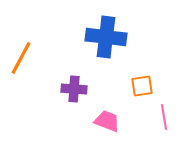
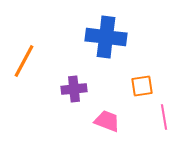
orange line: moved 3 px right, 3 px down
purple cross: rotated 10 degrees counterclockwise
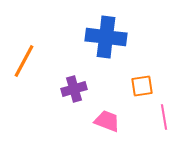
purple cross: rotated 10 degrees counterclockwise
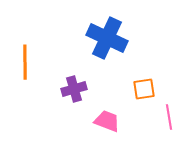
blue cross: moved 1 px right, 1 px down; rotated 18 degrees clockwise
orange line: moved 1 px right, 1 px down; rotated 28 degrees counterclockwise
orange square: moved 2 px right, 3 px down
pink line: moved 5 px right
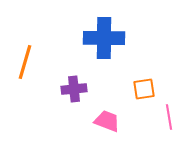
blue cross: moved 3 px left; rotated 24 degrees counterclockwise
orange line: rotated 16 degrees clockwise
purple cross: rotated 10 degrees clockwise
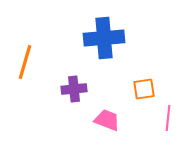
blue cross: rotated 6 degrees counterclockwise
pink line: moved 1 px left, 1 px down; rotated 15 degrees clockwise
pink trapezoid: moved 1 px up
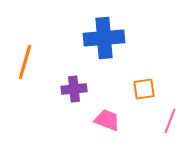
pink line: moved 2 px right, 3 px down; rotated 15 degrees clockwise
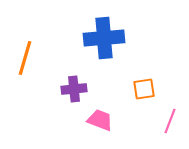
orange line: moved 4 px up
pink trapezoid: moved 7 px left
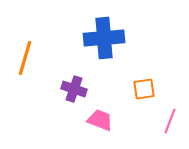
purple cross: rotated 25 degrees clockwise
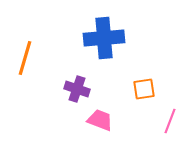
purple cross: moved 3 px right
